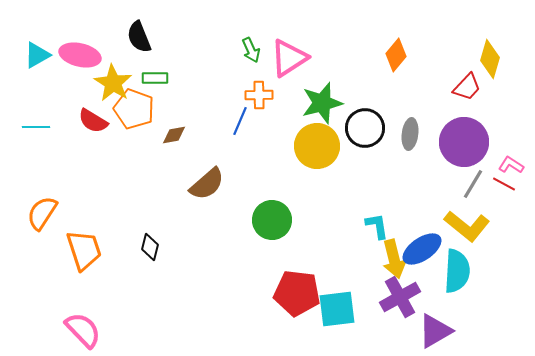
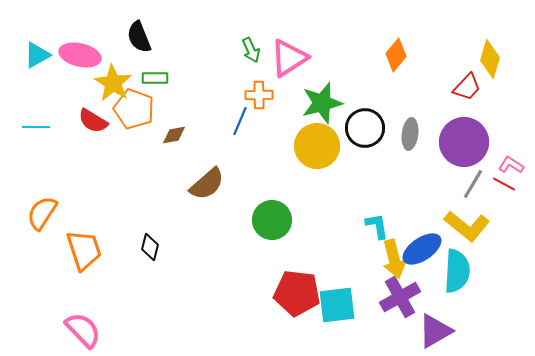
cyan square: moved 4 px up
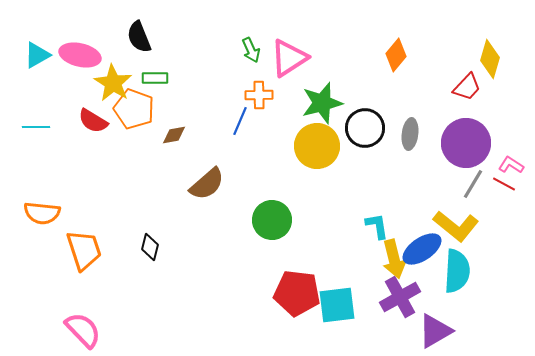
purple circle: moved 2 px right, 1 px down
orange semicircle: rotated 117 degrees counterclockwise
yellow L-shape: moved 11 px left
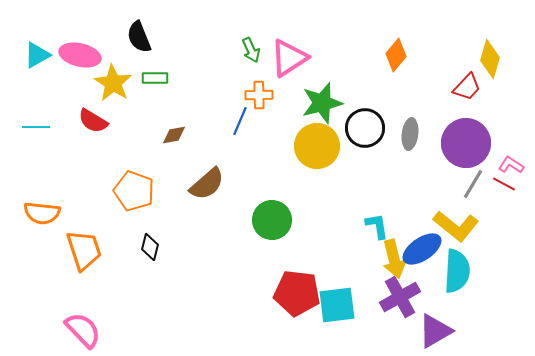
orange pentagon: moved 82 px down
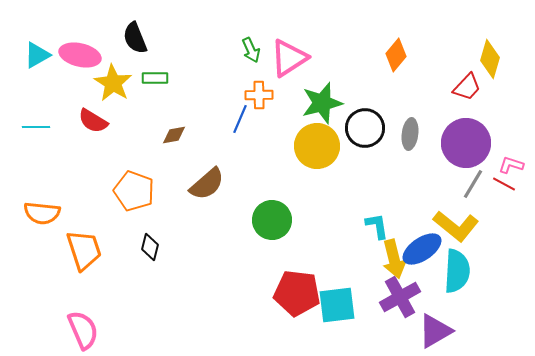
black semicircle: moved 4 px left, 1 px down
blue line: moved 2 px up
pink L-shape: rotated 15 degrees counterclockwise
pink semicircle: rotated 21 degrees clockwise
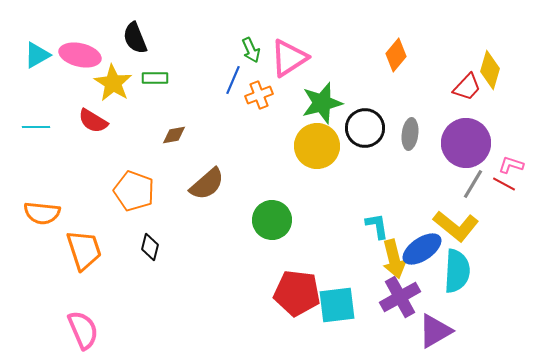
yellow diamond: moved 11 px down
orange cross: rotated 20 degrees counterclockwise
blue line: moved 7 px left, 39 px up
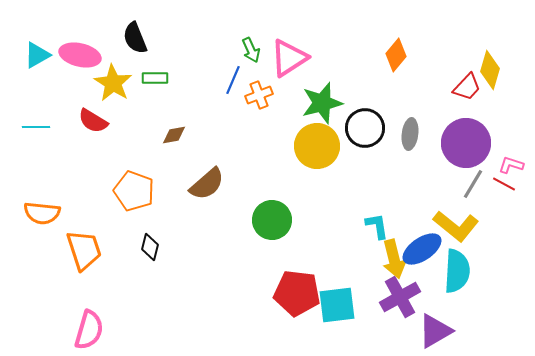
pink semicircle: moved 6 px right; rotated 39 degrees clockwise
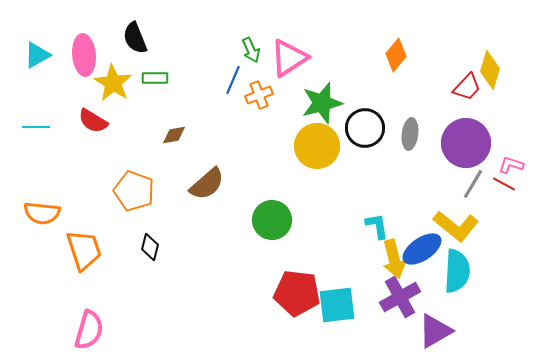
pink ellipse: moved 4 px right; rotated 72 degrees clockwise
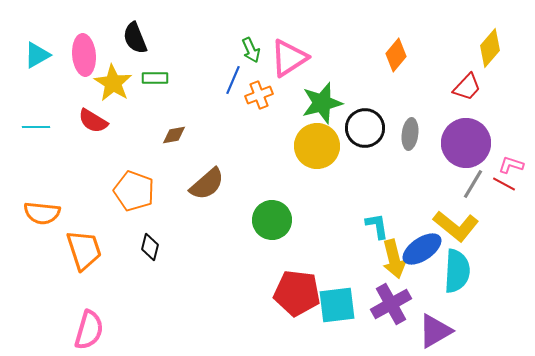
yellow diamond: moved 22 px up; rotated 24 degrees clockwise
purple cross: moved 9 px left, 7 px down
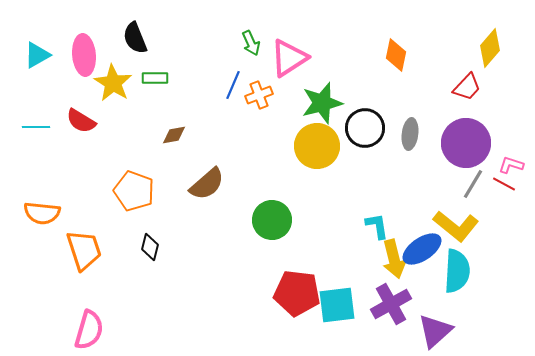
green arrow: moved 7 px up
orange diamond: rotated 28 degrees counterclockwise
blue line: moved 5 px down
red semicircle: moved 12 px left
purple triangle: rotated 12 degrees counterclockwise
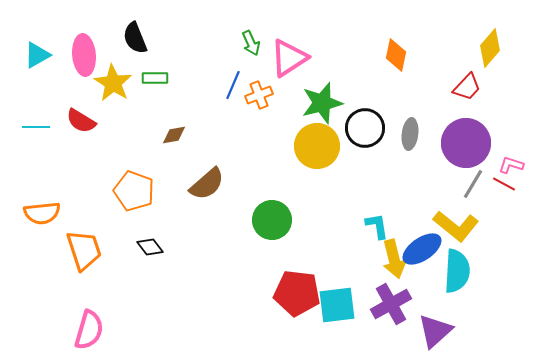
orange semicircle: rotated 12 degrees counterclockwise
black diamond: rotated 52 degrees counterclockwise
